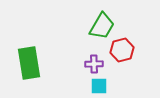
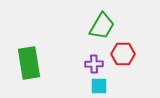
red hexagon: moved 1 px right, 4 px down; rotated 15 degrees clockwise
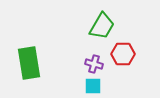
purple cross: rotated 18 degrees clockwise
cyan square: moved 6 px left
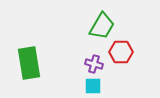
red hexagon: moved 2 px left, 2 px up
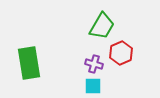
red hexagon: moved 1 px down; rotated 25 degrees counterclockwise
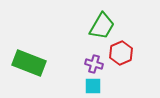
green rectangle: rotated 60 degrees counterclockwise
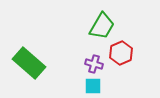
green rectangle: rotated 20 degrees clockwise
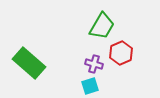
cyan square: moved 3 px left; rotated 18 degrees counterclockwise
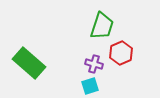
green trapezoid: rotated 12 degrees counterclockwise
